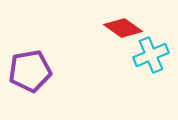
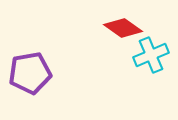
purple pentagon: moved 2 px down
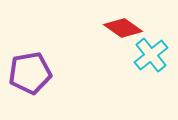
cyan cross: rotated 16 degrees counterclockwise
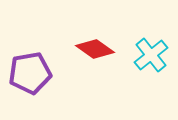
red diamond: moved 28 px left, 21 px down
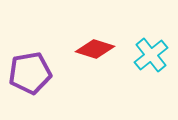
red diamond: rotated 18 degrees counterclockwise
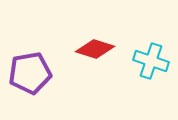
cyan cross: moved 6 px down; rotated 32 degrees counterclockwise
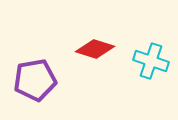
purple pentagon: moved 5 px right, 7 px down
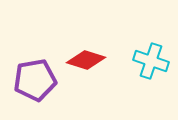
red diamond: moved 9 px left, 11 px down
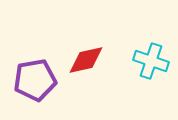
red diamond: rotated 30 degrees counterclockwise
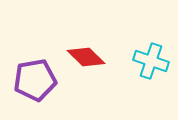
red diamond: moved 3 px up; rotated 57 degrees clockwise
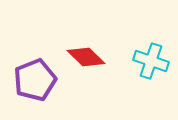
purple pentagon: rotated 12 degrees counterclockwise
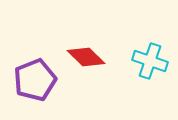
cyan cross: moved 1 px left
